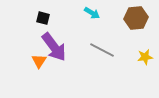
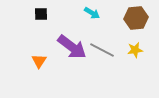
black square: moved 2 px left, 4 px up; rotated 16 degrees counterclockwise
purple arrow: moved 18 px right; rotated 16 degrees counterclockwise
yellow star: moved 10 px left, 7 px up
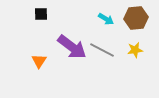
cyan arrow: moved 14 px right, 6 px down
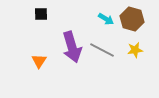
brown hexagon: moved 4 px left, 1 px down; rotated 20 degrees clockwise
purple arrow: rotated 36 degrees clockwise
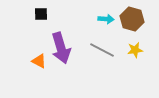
cyan arrow: rotated 28 degrees counterclockwise
purple arrow: moved 11 px left, 1 px down
orange triangle: rotated 35 degrees counterclockwise
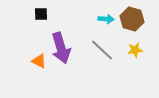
gray line: rotated 15 degrees clockwise
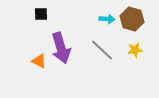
cyan arrow: moved 1 px right
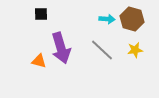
orange triangle: rotated 14 degrees counterclockwise
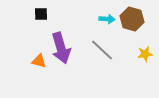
yellow star: moved 10 px right, 4 px down
